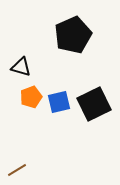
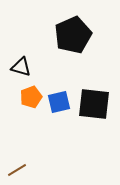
black square: rotated 32 degrees clockwise
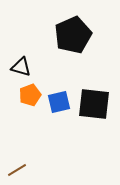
orange pentagon: moved 1 px left, 2 px up
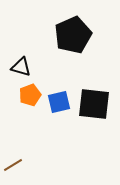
brown line: moved 4 px left, 5 px up
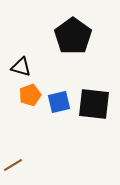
black pentagon: moved 1 px down; rotated 12 degrees counterclockwise
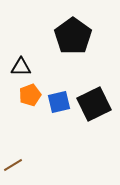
black triangle: rotated 15 degrees counterclockwise
black square: rotated 32 degrees counterclockwise
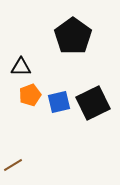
black square: moved 1 px left, 1 px up
